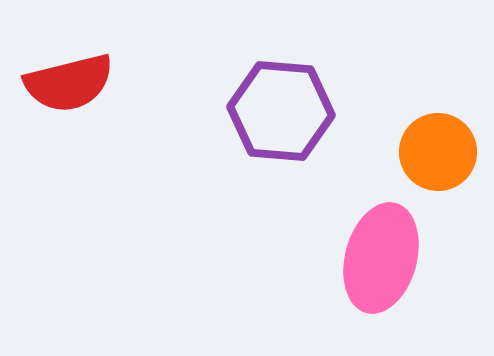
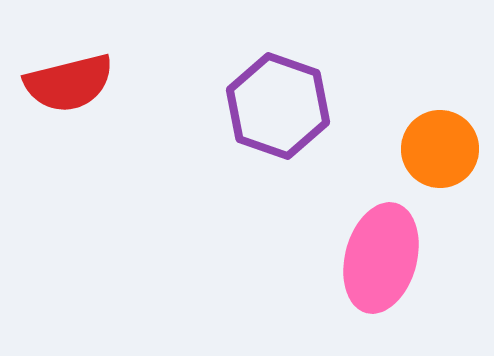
purple hexagon: moved 3 px left, 5 px up; rotated 14 degrees clockwise
orange circle: moved 2 px right, 3 px up
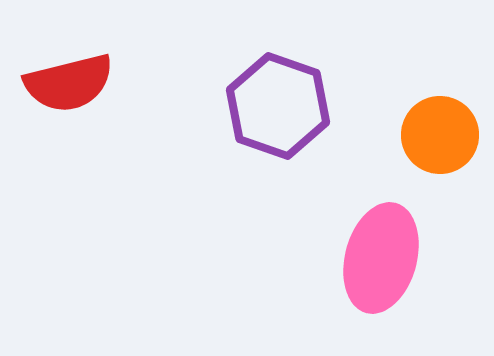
orange circle: moved 14 px up
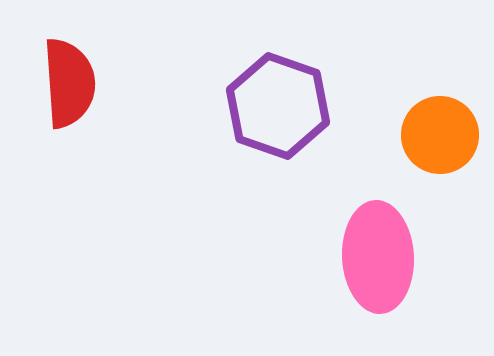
red semicircle: rotated 80 degrees counterclockwise
pink ellipse: moved 3 px left, 1 px up; rotated 18 degrees counterclockwise
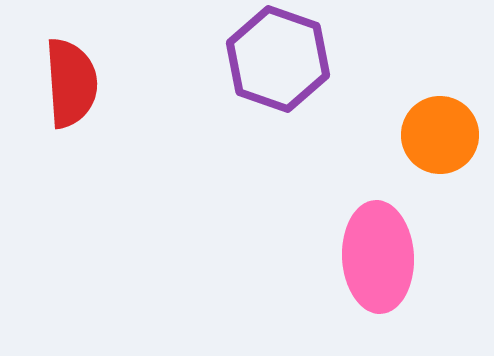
red semicircle: moved 2 px right
purple hexagon: moved 47 px up
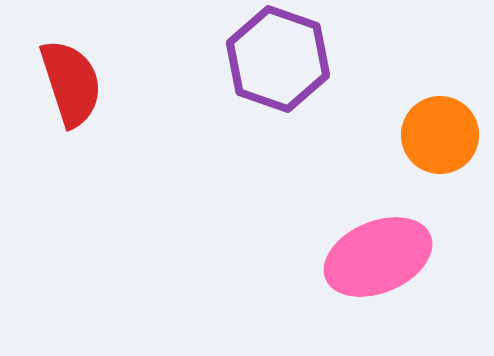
red semicircle: rotated 14 degrees counterclockwise
pink ellipse: rotated 70 degrees clockwise
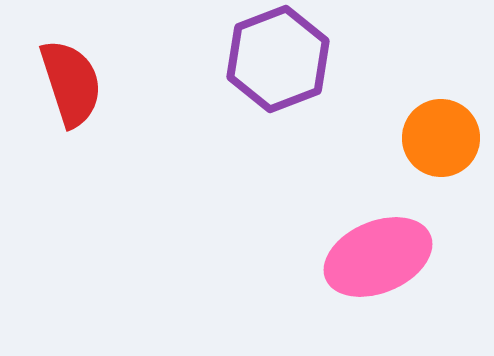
purple hexagon: rotated 20 degrees clockwise
orange circle: moved 1 px right, 3 px down
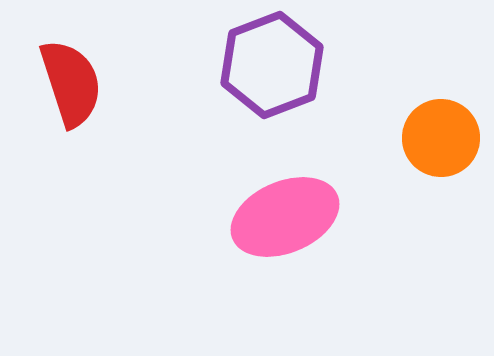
purple hexagon: moved 6 px left, 6 px down
pink ellipse: moved 93 px left, 40 px up
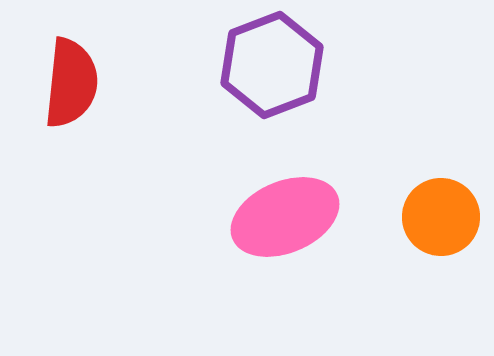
red semicircle: rotated 24 degrees clockwise
orange circle: moved 79 px down
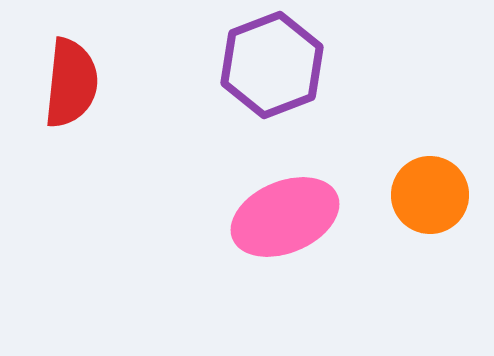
orange circle: moved 11 px left, 22 px up
